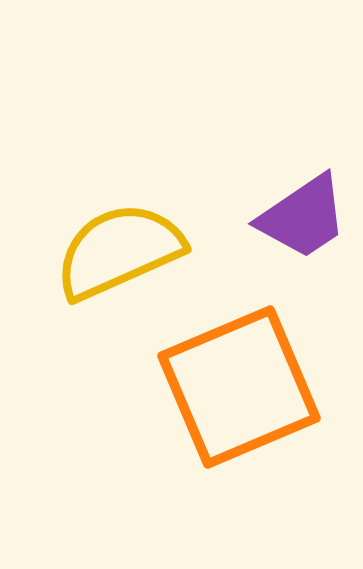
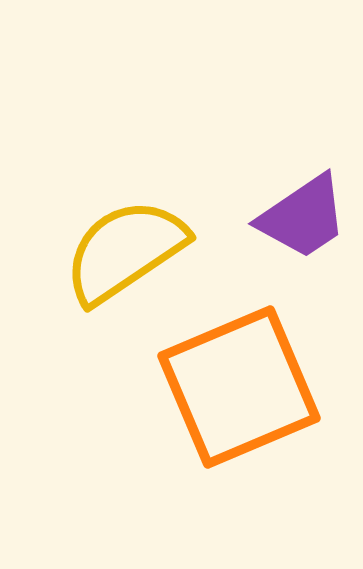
yellow semicircle: moved 6 px right; rotated 10 degrees counterclockwise
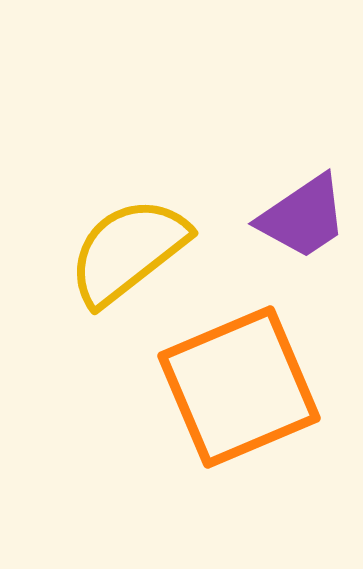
yellow semicircle: moved 3 px right; rotated 4 degrees counterclockwise
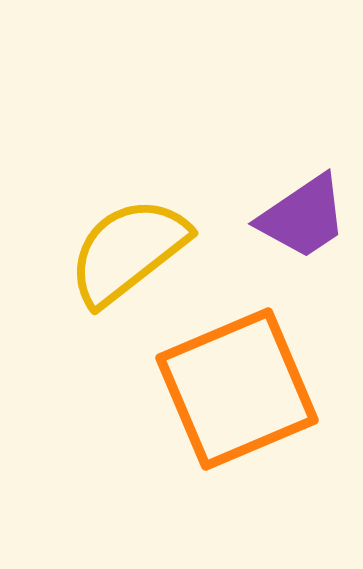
orange square: moved 2 px left, 2 px down
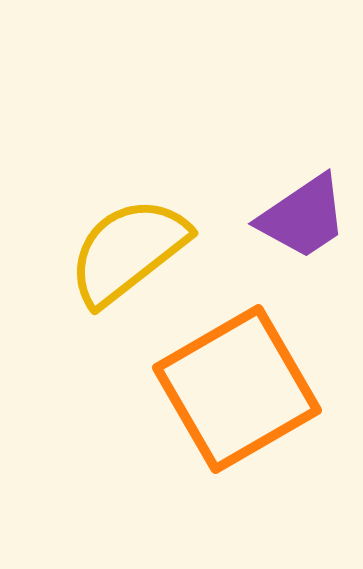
orange square: rotated 7 degrees counterclockwise
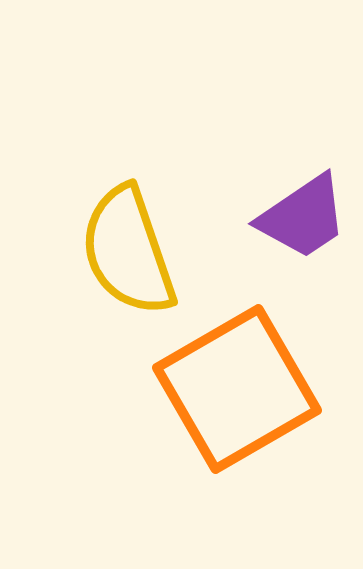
yellow semicircle: rotated 71 degrees counterclockwise
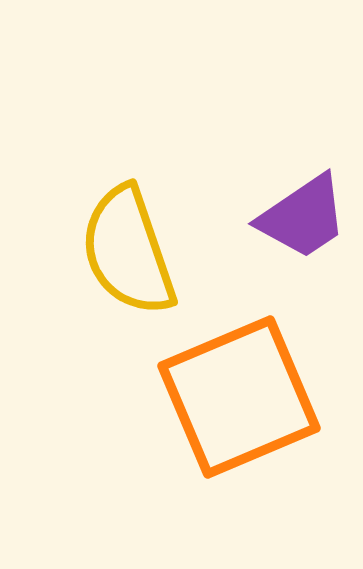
orange square: moved 2 px right, 8 px down; rotated 7 degrees clockwise
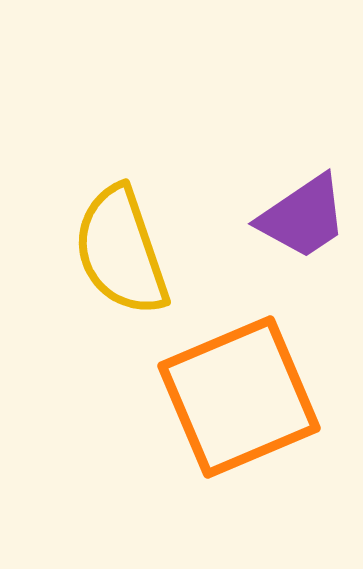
yellow semicircle: moved 7 px left
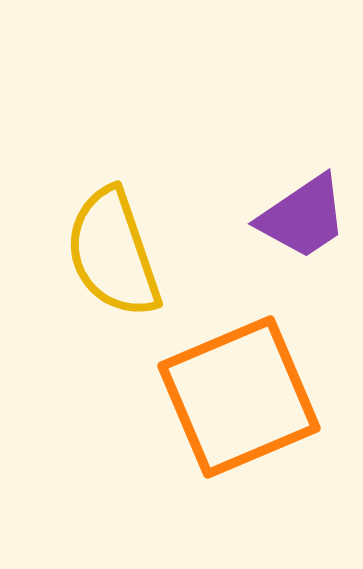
yellow semicircle: moved 8 px left, 2 px down
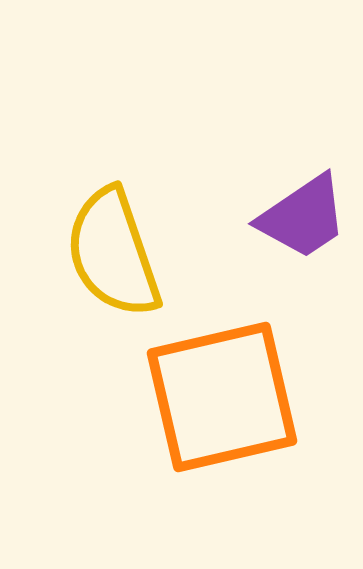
orange square: moved 17 px left; rotated 10 degrees clockwise
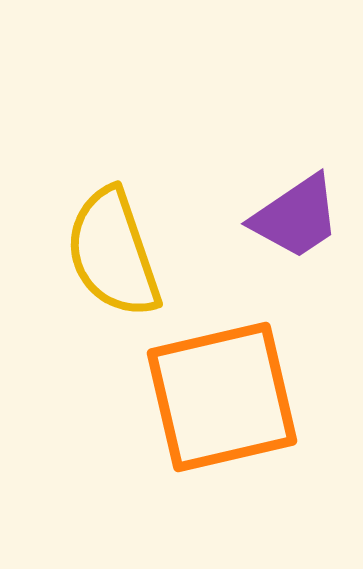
purple trapezoid: moved 7 px left
